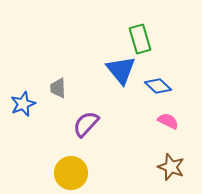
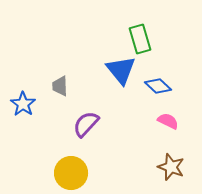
gray trapezoid: moved 2 px right, 2 px up
blue star: rotated 15 degrees counterclockwise
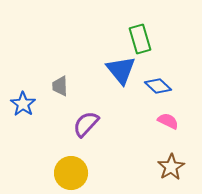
brown star: rotated 20 degrees clockwise
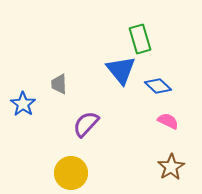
gray trapezoid: moved 1 px left, 2 px up
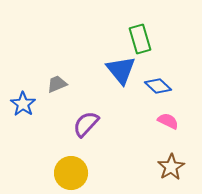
gray trapezoid: moved 2 px left; rotated 70 degrees clockwise
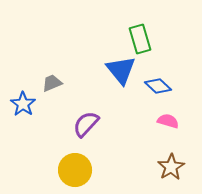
gray trapezoid: moved 5 px left, 1 px up
pink semicircle: rotated 10 degrees counterclockwise
yellow circle: moved 4 px right, 3 px up
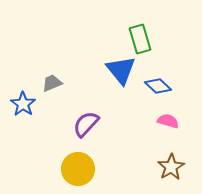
yellow circle: moved 3 px right, 1 px up
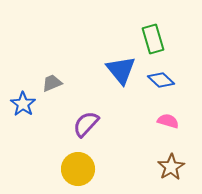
green rectangle: moved 13 px right
blue diamond: moved 3 px right, 6 px up
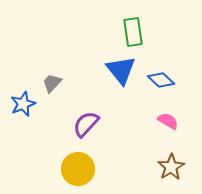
green rectangle: moved 20 px left, 7 px up; rotated 8 degrees clockwise
gray trapezoid: rotated 25 degrees counterclockwise
blue star: rotated 15 degrees clockwise
pink semicircle: rotated 15 degrees clockwise
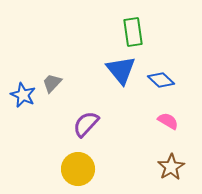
blue star: moved 9 px up; rotated 25 degrees counterclockwise
